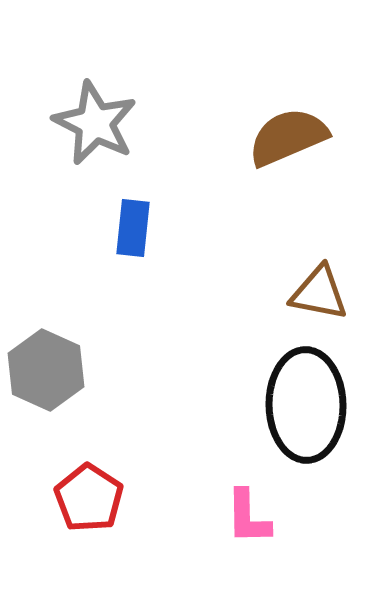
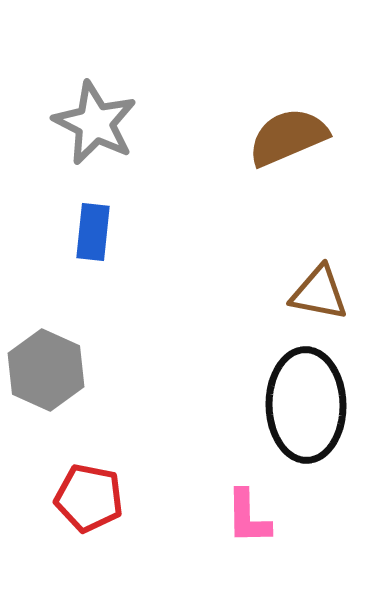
blue rectangle: moved 40 px left, 4 px down
red pentagon: rotated 22 degrees counterclockwise
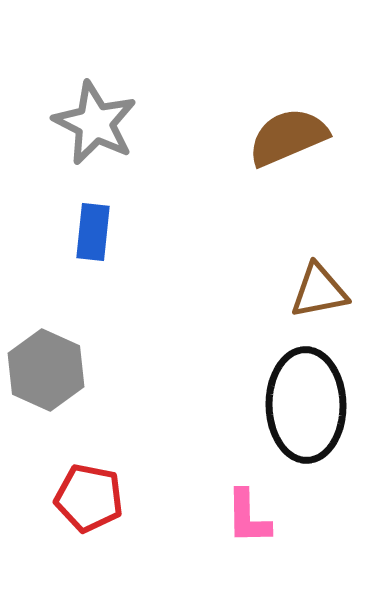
brown triangle: moved 2 px up; rotated 22 degrees counterclockwise
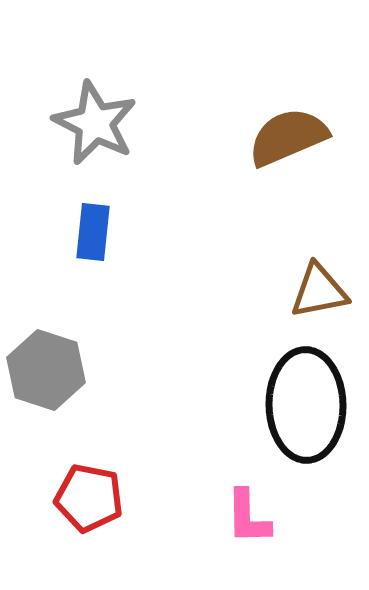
gray hexagon: rotated 6 degrees counterclockwise
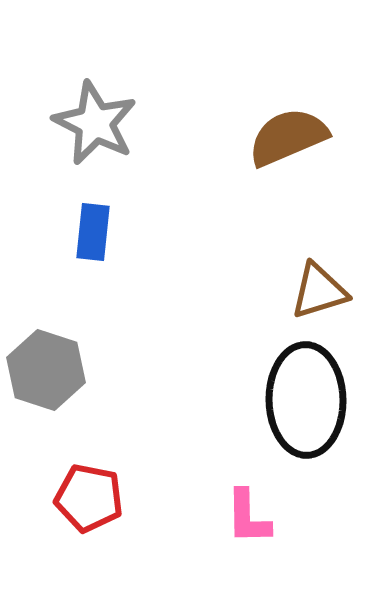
brown triangle: rotated 6 degrees counterclockwise
black ellipse: moved 5 px up
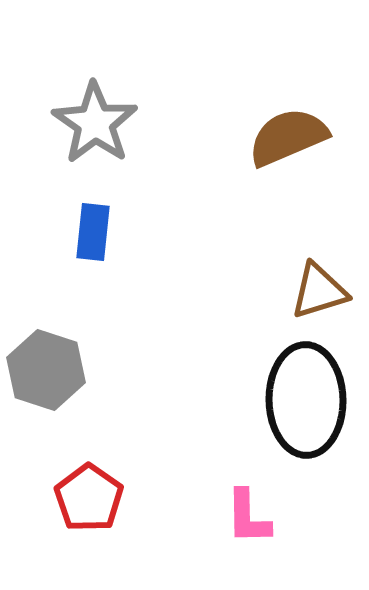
gray star: rotated 8 degrees clockwise
red pentagon: rotated 24 degrees clockwise
